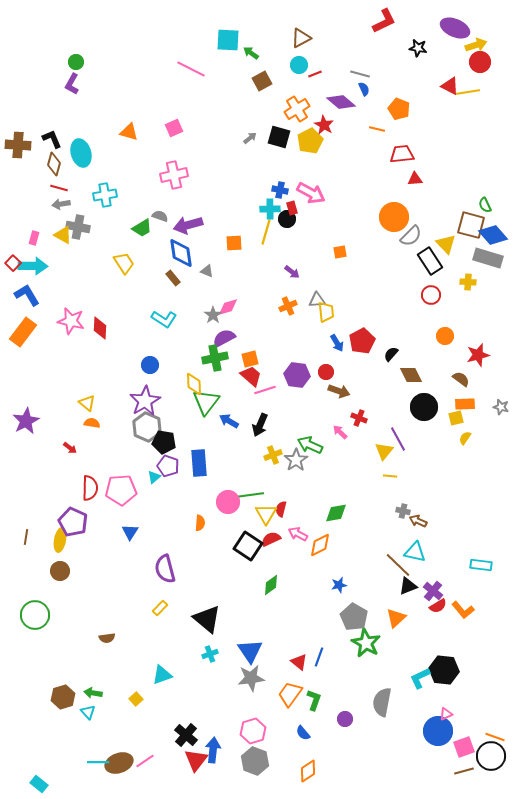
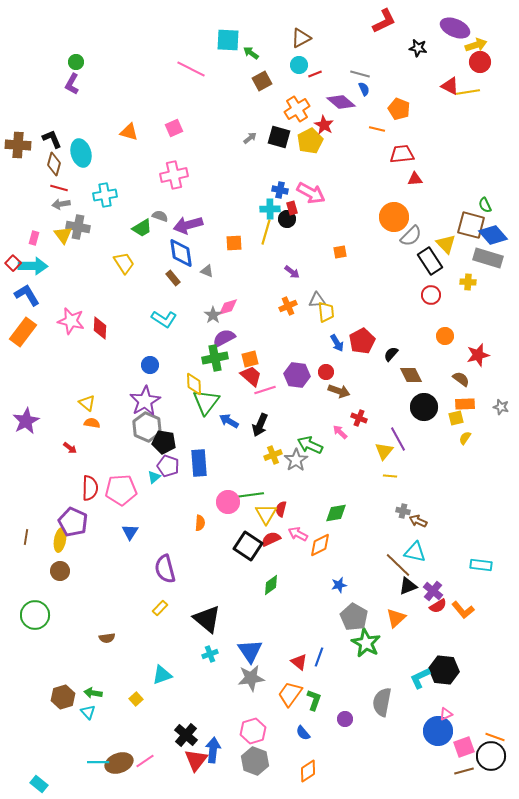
yellow triangle at (63, 235): rotated 24 degrees clockwise
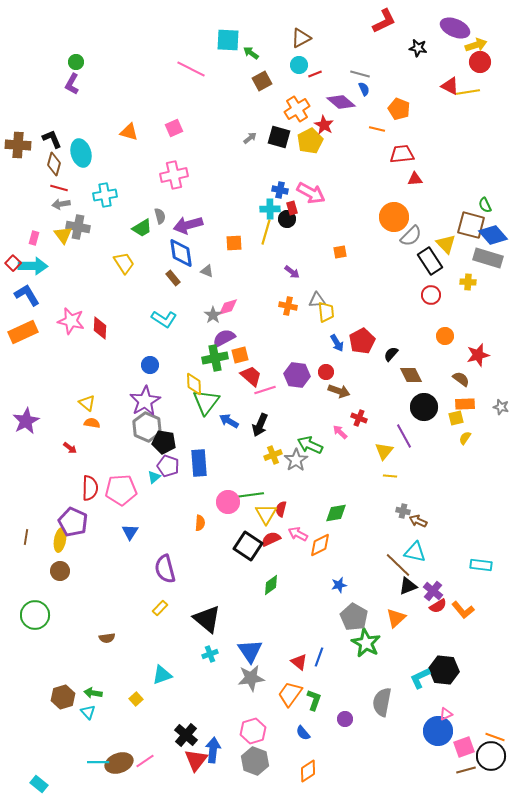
gray semicircle at (160, 216): rotated 56 degrees clockwise
orange cross at (288, 306): rotated 36 degrees clockwise
orange rectangle at (23, 332): rotated 28 degrees clockwise
orange square at (250, 359): moved 10 px left, 4 px up
purple line at (398, 439): moved 6 px right, 3 px up
brown line at (464, 771): moved 2 px right, 1 px up
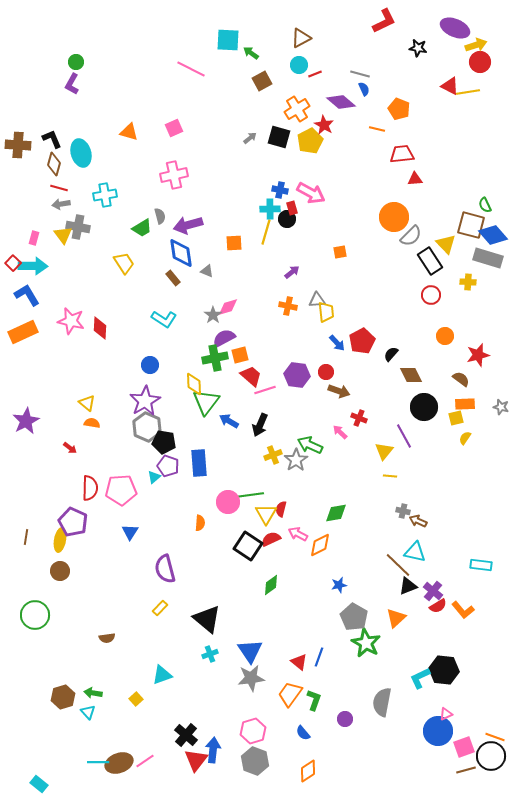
purple arrow at (292, 272): rotated 77 degrees counterclockwise
blue arrow at (337, 343): rotated 12 degrees counterclockwise
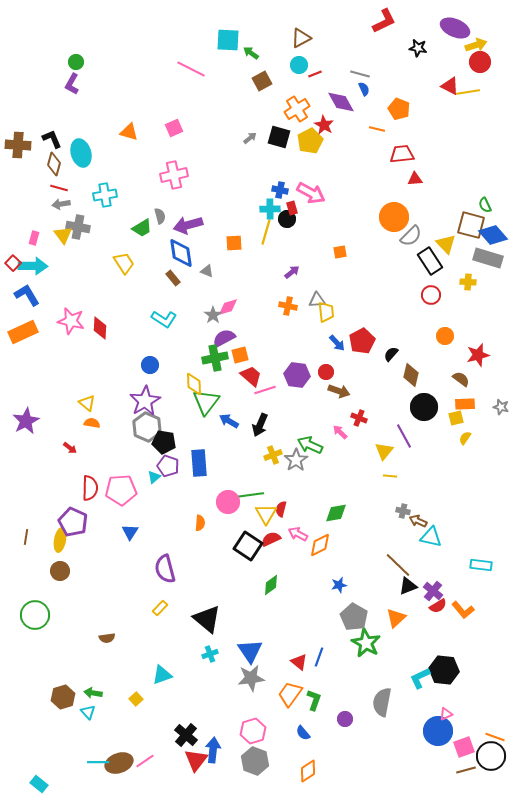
purple diamond at (341, 102): rotated 20 degrees clockwise
brown diamond at (411, 375): rotated 40 degrees clockwise
cyan triangle at (415, 552): moved 16 px right, 15 px up
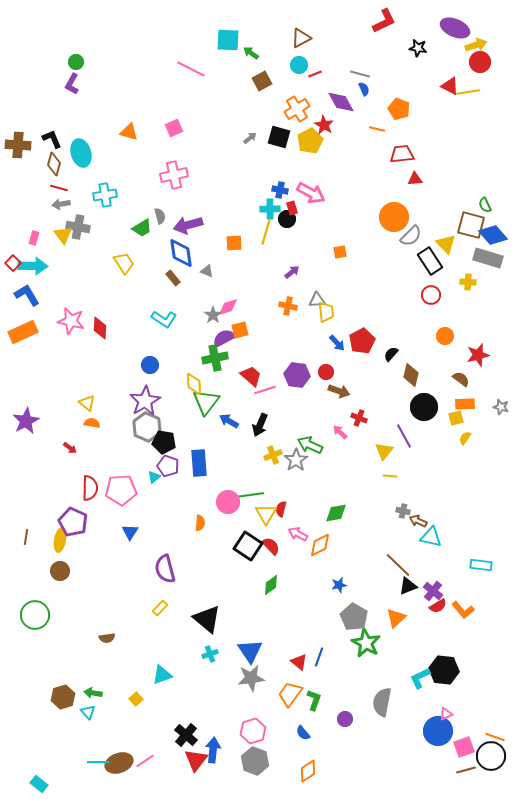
orange square at (240, 355): moved 25 px up
red semicircle at (271, 539): moved 7 px down; rotated 72 degrees clockwise
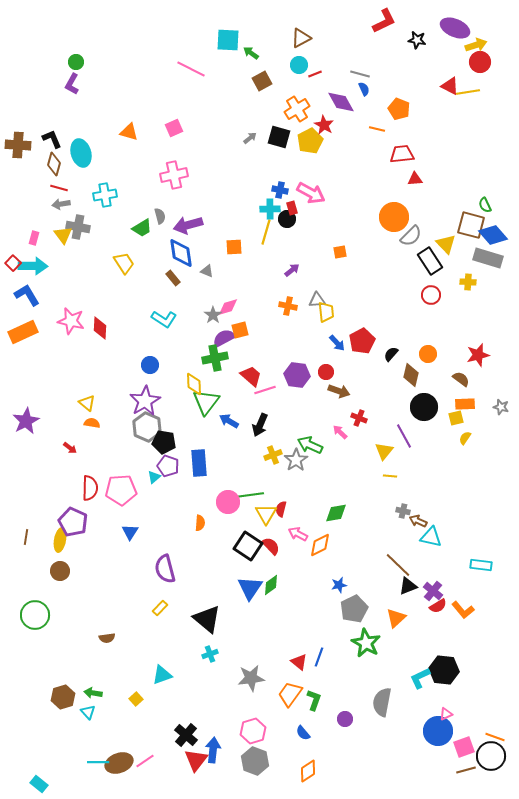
black star at (418, 48): moved 1 px left, 8 px up
orange square at (234, 243): moved 4 px down
purple arrow at (292, 272): moved 2 px up
orange circle at (445, 336): moved 17 px left, 18 px down
gray pentagon at (354, 617): moved 8 px up; rotated 16 degrees clockwise
blue triangle at (250, 651): moved 63 px up; rotated 8 degrees clockwise
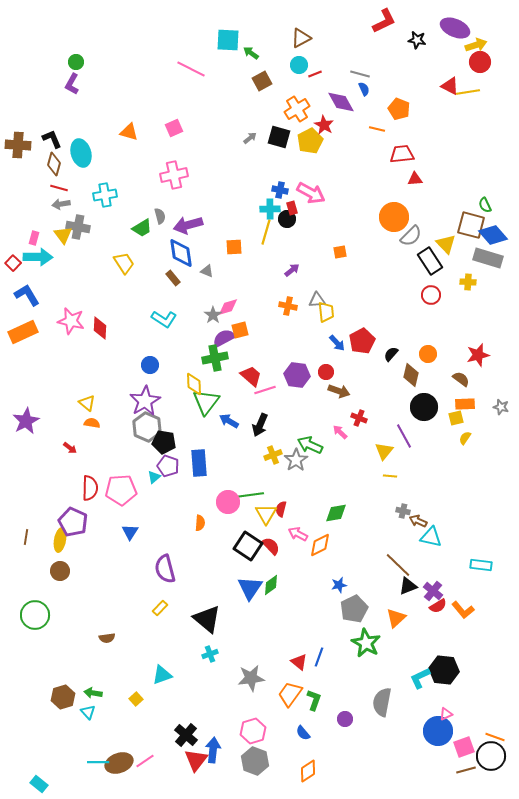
cyan arrow at (33, 266): moved 5 px right, 9 px up
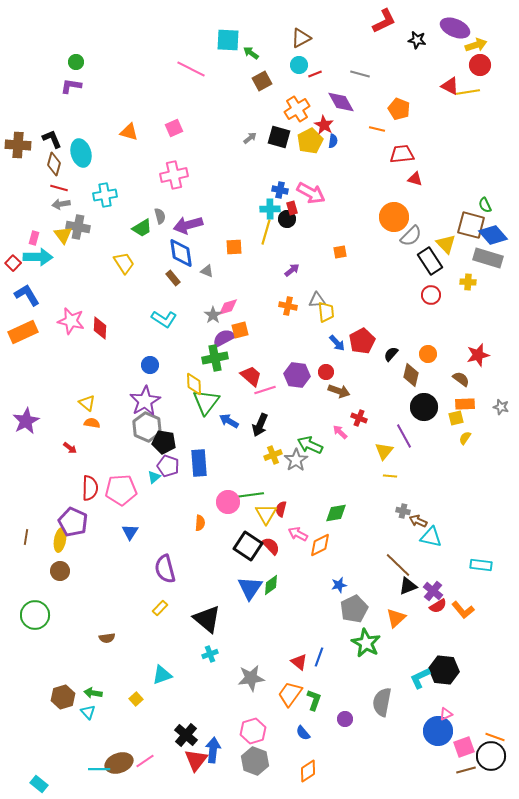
red circle at (480, 62): moved 3 px down
purple L-shape at (72, 84): moved 1 px left, 2 px down; rotated 70 degrees clockwise
blue semicircle at (364, 89): moved 31 px left, 52 px down; rotated 32 degrees clockwise
red triangle at (415, 179): rotated 21 degrees clockwise
cyan line at (98, 762): moved 1 px right, 7 px down
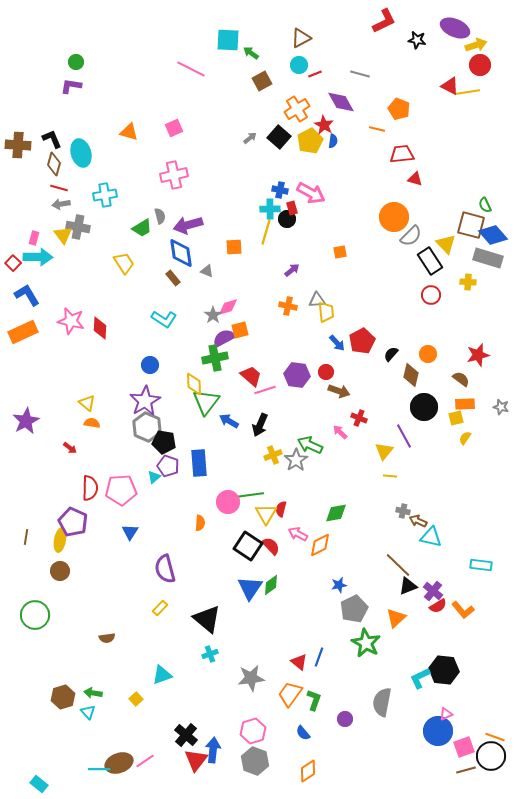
black square at (279, 137): rotated 25 degrees clockwise
